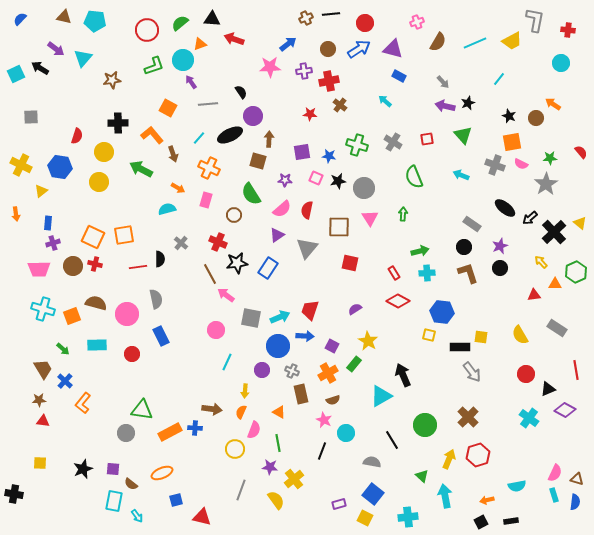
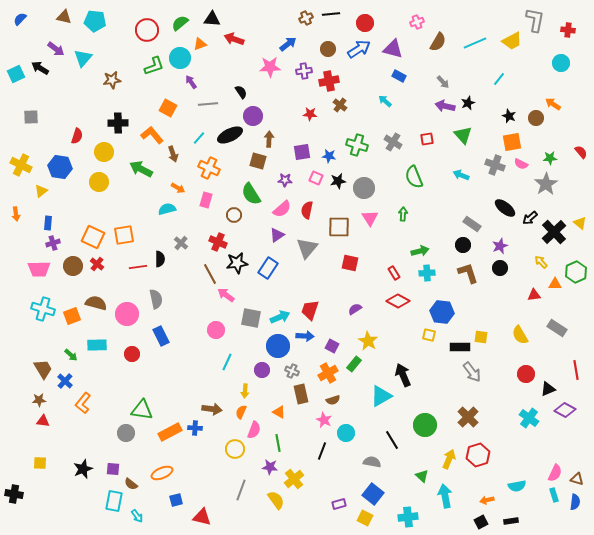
cyan circle at (183, 60): moved 3 px left, 2 px up
black circle at (464, 247): moved 1 px left, 2 px up
red cross at (95, 264): moved 2 px right; rotated 24 degrees clockwise
green arrow at (63, 349): moved 8 px right, 6 px down
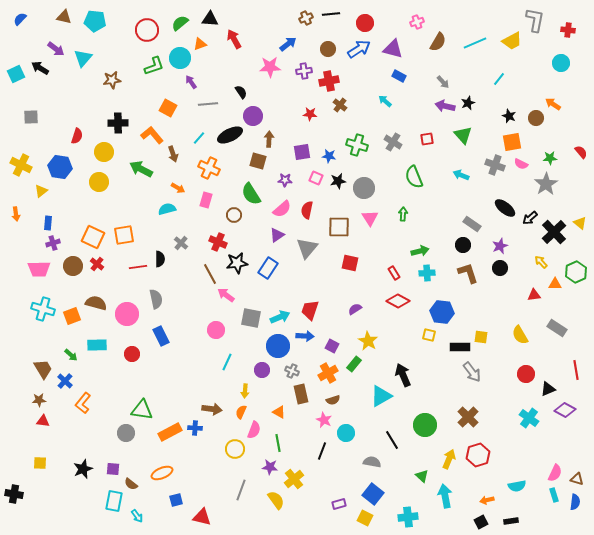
black triangle at (212, 19): moved 2 px left
red arrow at (234, 39): rotated 42 degrees clockwise
